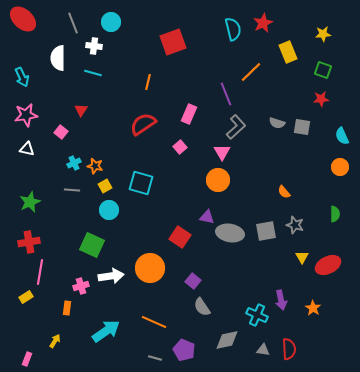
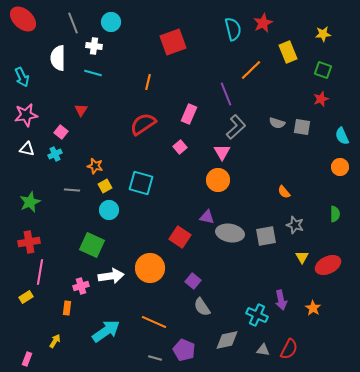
orange line at (251, 72): moved 2 px up
red star at (321, 99): rotated 14 degrees counterclockwise
cyan cross at (74, 163): moved 19 px left, 9 px up
gray square at (266, 231): moved 5 px down
red semicircle at (289, 349): rotated 30 degrees clockwise
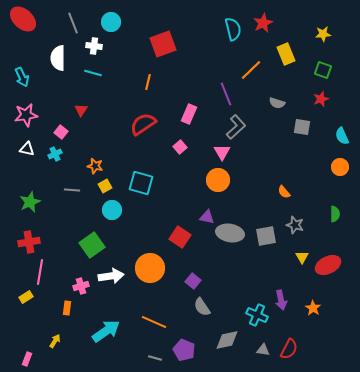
red square at (173, 42): moved 10 px left, 2 px down
yellow rectangle at (288, 52): moved 2 px left, 2 px down
gray semicircle at (277, 123): moved 20 px up
cyan circle at (109, 210): moved 3 px right
green square at (92, 245): rotated 30 degrees clockwise
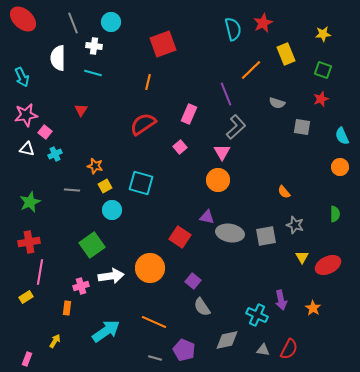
pink square at (61, 132): moved 16 px left
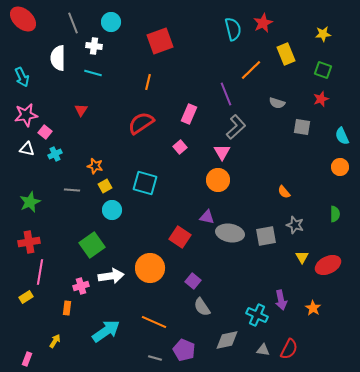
red square at (163, 44): moved 3 px left, 3 px up
red semicircle at (143, 124): moved 2 px left, 1 px up
cyan square at (141, 183): moved 4 px right
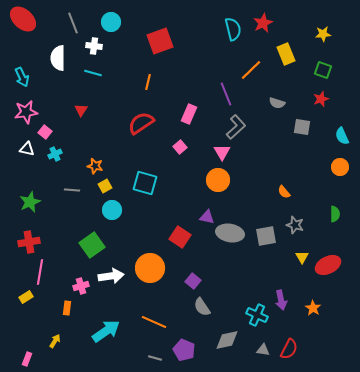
pink star at (26, 115): moved 3 px up
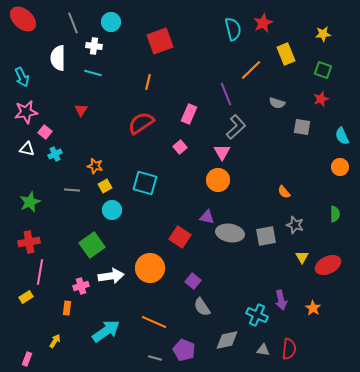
red semicircle at (289, 349): rotated 20 degrees counterclockwise
